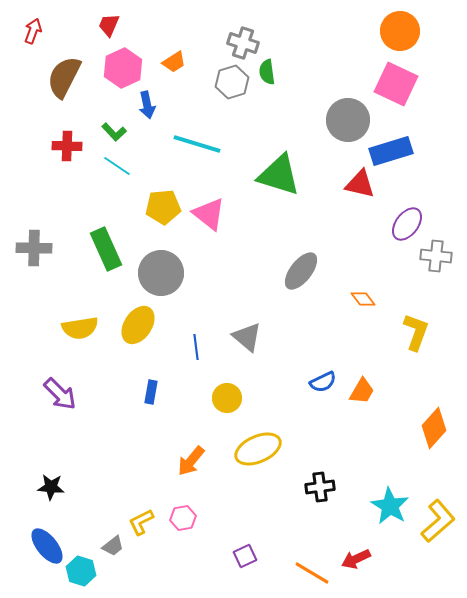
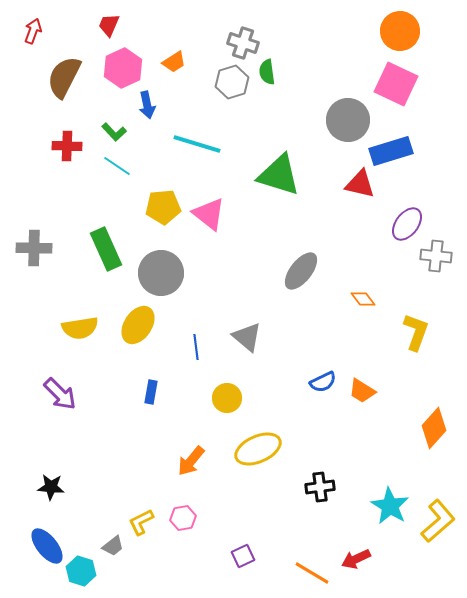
orange trapezoid at (362, 391): rotated 92 degrees clockwise
purple square at (245, 556): moved 2 px left
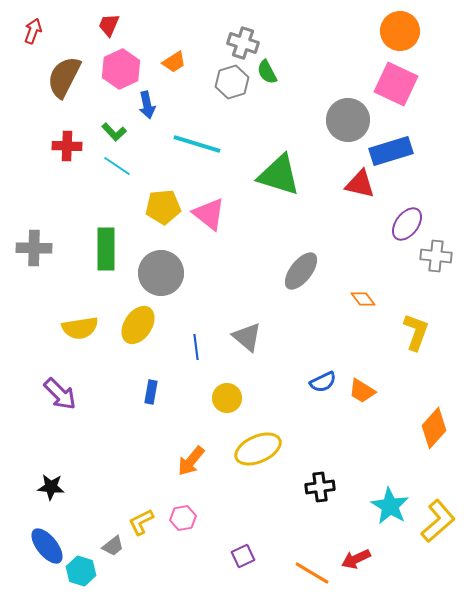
pink hexagon at (123, 68): moved 2 px left, 1 px down
green semicircle at (267, 72): rotated 20 degrees counterclockwise
green rectangle at (106, 249): rotated 24 degrees clockwise
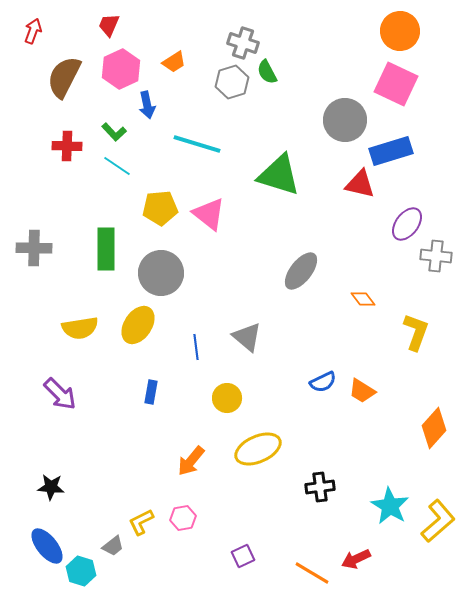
gray circle at (348, 120): moved 3 px left
yellow pentagon at (163, 207): moved 3 px left, 1 px down
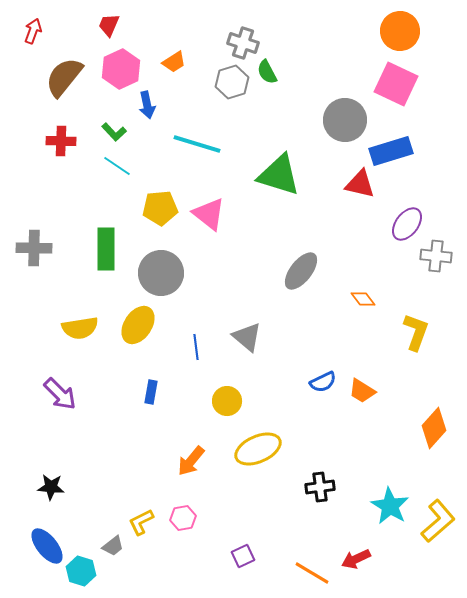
brown semicircle at (64, 77): rotated 12 degrees clockwise
red cross at (67, 146): moved 6 px left, 5 px up
yellow circle at (227, 398): moved 3 px down
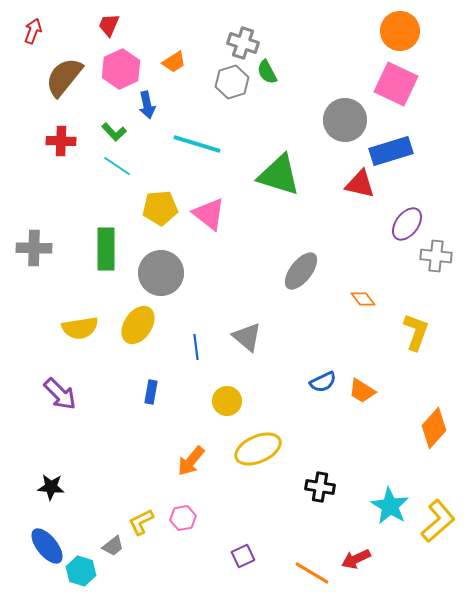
black cross at (320, 487): rotated 16 degrees clockwise
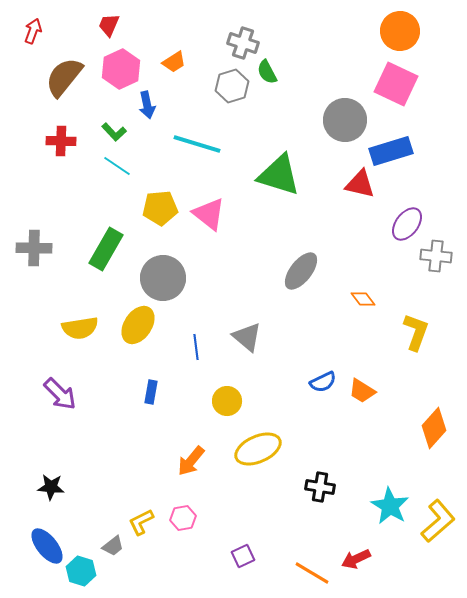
gray hexagon at (232, 82): moved 4 px down
green rectangle at (106, 249): rotated 30 degrees clockwise
gray circle at (161, 273): moved 2 px right, 5 px down
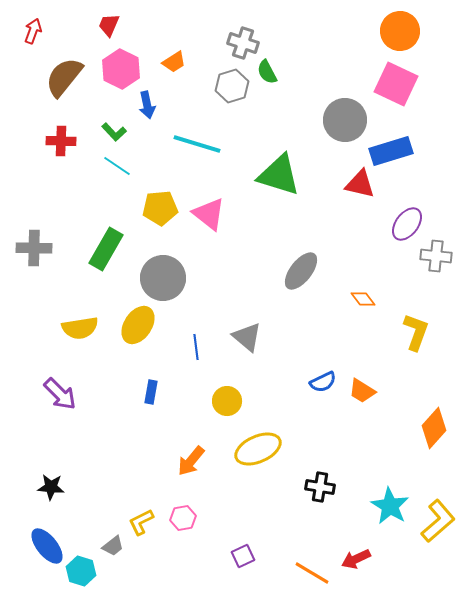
pink hexagon at (121, 69): rotated 9 degrees counterclockwise
